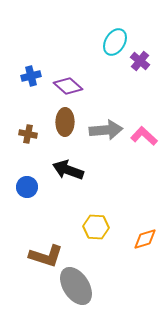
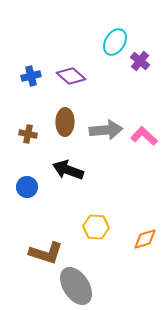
purple diamond: moved 3 px right, 10 px up
brown L-shape: moved 3 px up
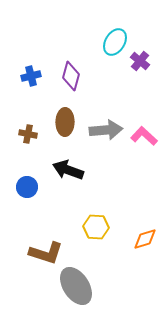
purple diamond: rotated 64 degrees clockwise
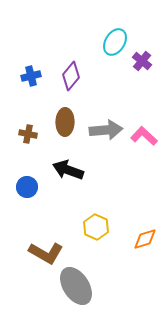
purple cross: moved 2 px right
purple diamond: rotated 24 degrees clockwise
yellow hexagon: rotated 20 degrees clockwise
brown L-shape: rotated 12 degrees clockwise
